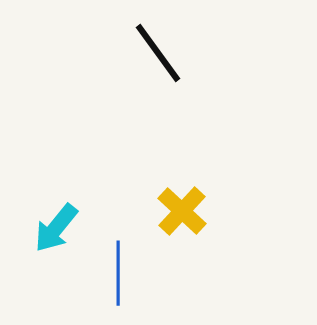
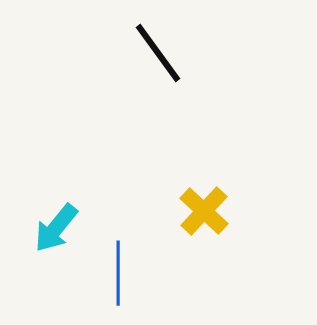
yellow cross: moved 22 px right
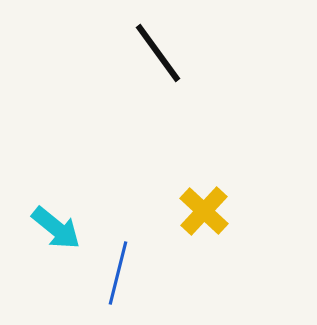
cyan arrow: rotated 90 degrees counterclockwise
blue line: rotated 14 degrees clockwise
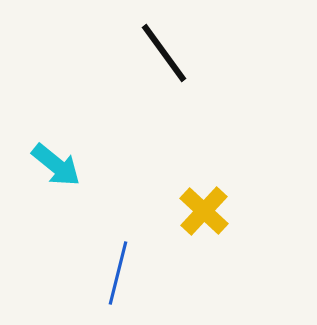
black line: moved 6 px right
cyan arrow: moved 63 px up
